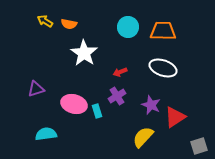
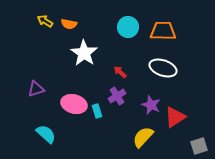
red arrow: rotated 64 degrees clockwise
cyan semicircle: rotated 50 degrees clockwise
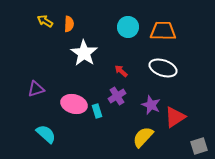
orange semicircle: rotated 98 degrees counterclockwise
red arrow: moved 1 px right, 1 px up
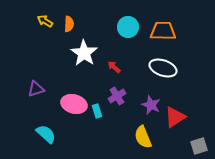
red arrow: moved 7 px left, 4 px up
yellow semicircle: rotated 65 degrees counterclockwise
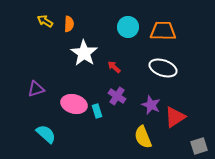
purple cross: rotated 24 degrees counterclockwise
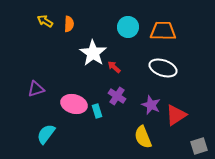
white star: moved 9 px right
red triangle: moved 1 px right, 2 px up
cyan semicircle: rotated 95 degrees counterclockwise
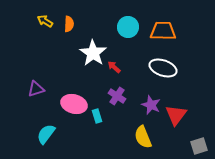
cyan rectangle: moved 5 px down
red triangle: rotated 20 degrees counterclockwise
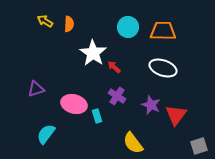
yellow semicircle: moved 10 px left, 6 px down; rotated 15 degrees counterclockwise
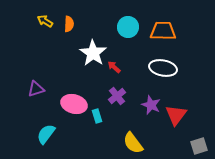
white ellipse: rotated 8 degrees counterclockwise
purple cross: rotated 18 degrees clockwise
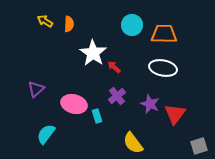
cyan circle: moved 4 px right, 2 px up
orange trapezoid: moved 1 px right, 3 px down
purple triangle: rotated 24 degrees counterclockwise
purple star: moved 1 px left, 1 px up
red triangle: moved 1 px left, 1 px up
